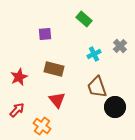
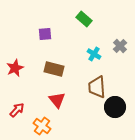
cyan cross: rotated 32 degrees counterclockwise
red star: moved 4 px left, 9 px up
brown trapezoid: rotated 15 degrees clockwise
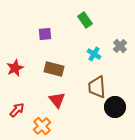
green rectangle: moved 1 px right, 1 px down; rotated 14 degrees clockwise
orange cross: rotated 12 degrees clockwise
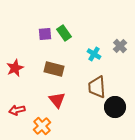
green rectangle: moved 21 px left, 13 px down
red arrow: rotated 147 degrees counterclockwise
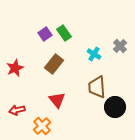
purple square: rotated 32 degrees counterclockwise
brown rectangle: moved 5 px up; rotated 66 degrees counterclockwise
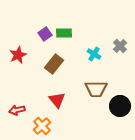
green rectangle: rotated 56 degrees counterclockwise
red star: moved 3 px right, 13 px up
brown trapezoid: moved 1 px left, 2 px down; rotated 85 degrees counterclockwise
black circle: moved 5 px right, 1 px up
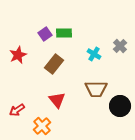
red arrow: rotated 21 degrees counterclockwise
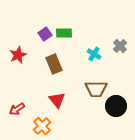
brown rectangle: rotated 60 degrees counterclockwise
black circle: moved 4 px left
red arrow: moved 1 px up
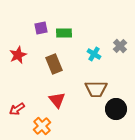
purple square: moved 4 px left, 6 px up; rotated 24 degrees clockwise
black circle: moved 3 px down
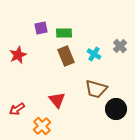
brown rectangle: moved 12 px right, 8 px up
brown trapezoid: rotated 15 degrees clockwise
